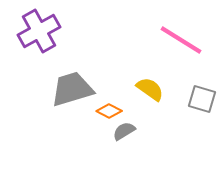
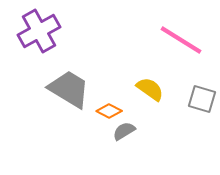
gray trapezoid: moved 3 px left; rotated 48 degrees clockwise
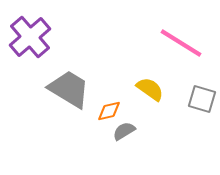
purple cross: moved 9 px left, 6 px down; rotated 12 degrees counterclockwise
pink line: moved 3 px down
orange diamond: rotated 40 degrees counterclockwise
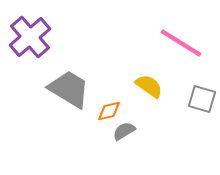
yellow semicircle: moved 1 px left, 3 px up
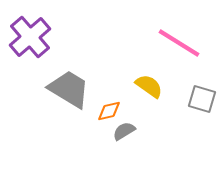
pink line: moved 2 px left
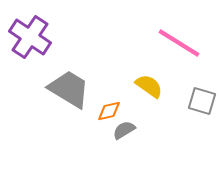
purple cross: rotated 15 degrees counterclockwise
gray square: moved 2 px down
gray semicircle: moved 1 px up
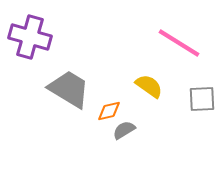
purple cross: rotated 18 degrees counterclockwise
gray square: moved 2 px up; rotated 20 degrees counterclockwise
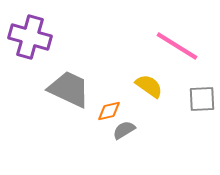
pink line: moved 2 px left, 3 px down
gray trapezoid: rotated 6 degrees counterclockwise
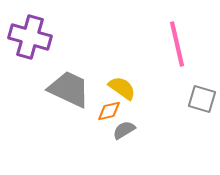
pink line: moved 2 px up; rotated 45 degrees clockwise
yellow semicircle: moved 27 px left, 2 px down
gray square: rotated 20 degrees clockwise
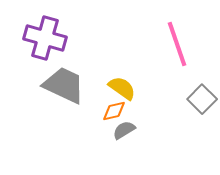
purple cross: moved 15 px right, 1 px down
pink line: rotated 6 degrees counterclockwise
gray trapezoid: moved 5 px left, 4 px up
gray square: rotated 28 degrees clockwise
orange diamond: moved 5 px right
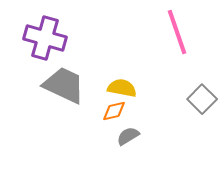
pink line: moved 12 px up
yellow semicircle: rotated 24 degrees counterclockwise
gray semicircle: moved 4 px right, 6 px down
